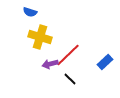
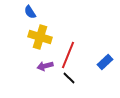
blue semicircle: rotated 40 degrees clockwise
red line: rotated 24 degrees counterclockwise
purple arrow: moved 5 px left, 2 px down
black line: moved 1 px left, 1 px up
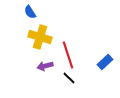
red line: rotated 40 degrees counterclockwise
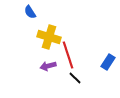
yellow cross: moved 9 px right
blue rectangle: moved 3 px right; rotated 14 degrees counterclockwise
purple arrow: moved 3 px right
black line: moved 6 px right
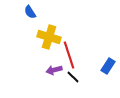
red line: moved 1 px right
blue rectangle: moved 4 px down
purple arrow: moved 6 px right, 4 px down
black line: moved 2 px left, 1 px up
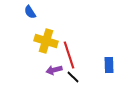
yellow cross: moved 3 px left, 4 px down
blue rectangle: moved 1 px right, 1 px up; rotated 35 degrees counterclockwise
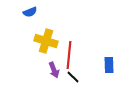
blue semicircle: rotated 80 degrees counterclockwise
red line: rotated 24 degrees clockwise
purple arrow: rotated 98 degrees counterclockwise
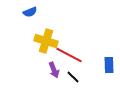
red line: rotated 68 degrees counterclockwise
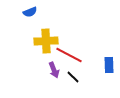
yellow cross: rotated 20 degrees counterclockwise
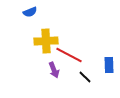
black line: moved 12 px right
